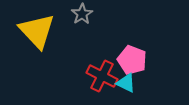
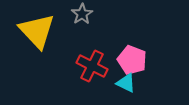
red cross: moved 10 px left, 10 px up
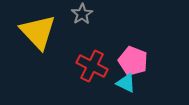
yellow triangle: moved 1 px right, 1 px down
pink pentagon: moved 1 px right, 1 px down
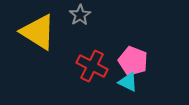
gray star: moved 2 px left, 1 px down
yellow triangle: rotated 15 degrees counterclockwise
cyan triangle: moved 2 px right, 1 px up
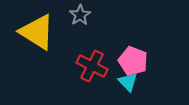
yellow triangle: moved 1 px left
cyan triangle: rotated 20 degrees clockwise
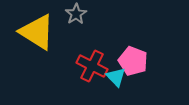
gray star: moved 4 px left, 1 px up
cyan triangle: moved 12 px left, 5 px up
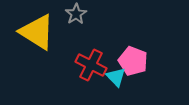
red cross: moved 1 px left, 1 px up
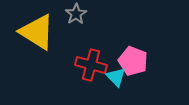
red cross: rotated 12 degrees counterclockwise
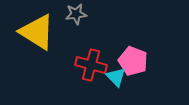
gray star: rotated 25 degrees clockwise
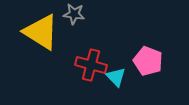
gray star: moved 2 px left; rotated 15 degrees clockwise
yellow triangle: moved 4 px right
pink pentagon: moved 15 px right
